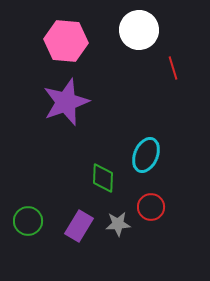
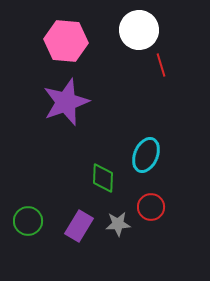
red line: moved 12 px left, 3 px up
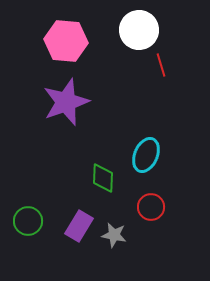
gray star: moved 4 px left, 11 px down; rotated 15 degrees clockwise
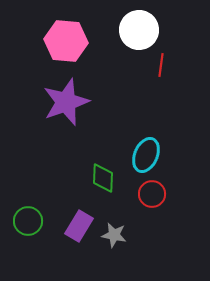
red line: rotated 25 degrees clockwise
red circle: moved 1 px right, 13 px up
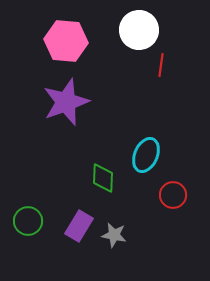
red circle: moved 21 px right, 1 px down
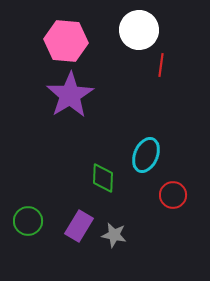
purple star: moved 4 px right, 7 px up; rotated 12 degrees counterclockwise
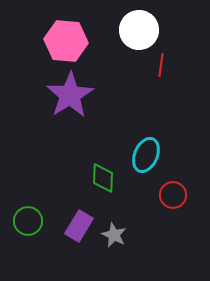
gray star: rotated 15 degrees clockwise
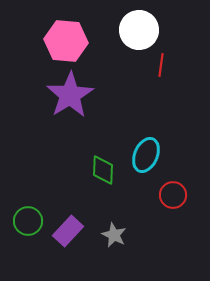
green diamond: moved 8 px up
purple rectangle: moved 11 px left, 5 px down; rotated 12 degrees clockwise
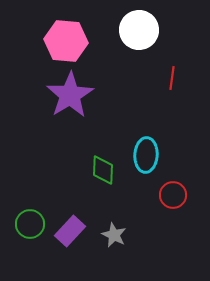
red line: moved 11 px right, 13 px down
cyan ellipse: rotated 20 degrees counterclockwise
green circle: moved 2 px right, 3 px down
purple rectangle: moved 2 px right
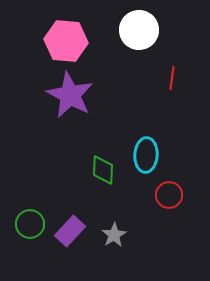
purple star: rotated 12 degrees counterclockwise
red circle: moved 4 px left
gray star: rotated 15 degrees clockwise
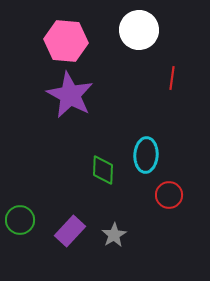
green circle: moved 10 px left, 4 px up
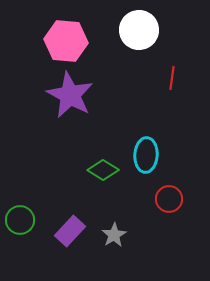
green diamond: rotated 60 degrees counterclockwise
red circle: moved 4 px down
